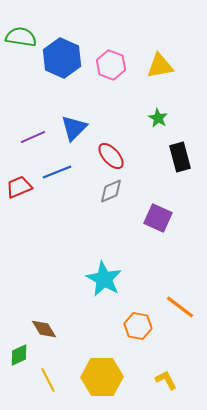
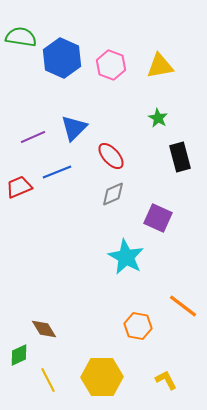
gray diamond: moved 2 px right, 3 px down
cyan star: moved 22 px right, 22 px up
orange line: moved 3 px right, 1 px up
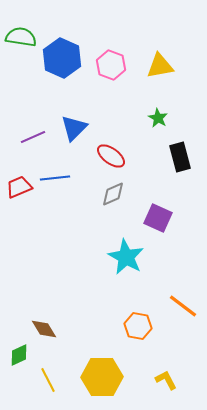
red ellipse: rotated 12 degrees counterclockwise
blue line: moved 2 px left, 6 px down; rotated 16 degrees clockwise
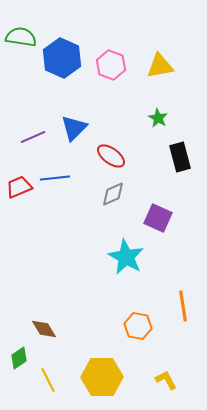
orange line: rotated 44 degrees clockwise
green diamond: moved 3 px down; rotated 10 degrees counterclockwise
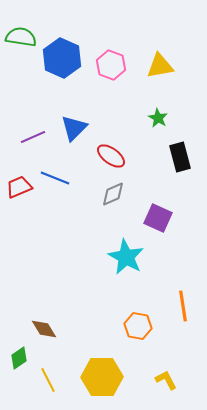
blue line: rotated 28 degrees clockwise
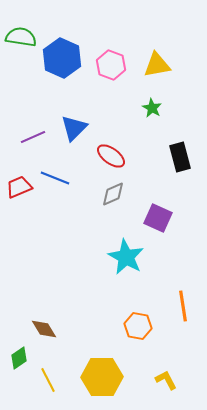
yellow triangle: moved 3 px left, 1 px up
green star: moved 6 px left, 10 px up
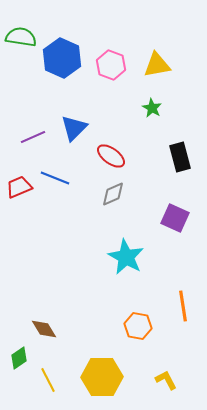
purple square: moved 17 px right
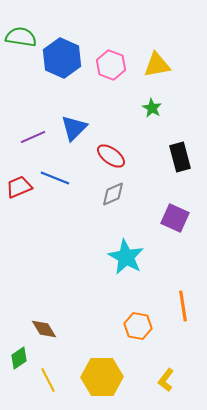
yellow L-shape: rotated 115 degrees counterclockwise
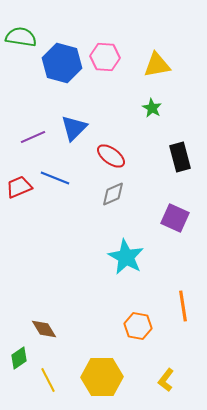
blue hexagon: moved 5 px down; rotated 9 degrees counterclockwise
pink hexagon: moved 6 px left, 8 px up; rotated 16 degrees counterclockwise
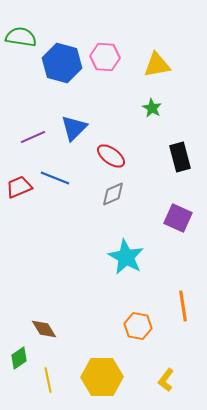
purple square: moved 3 px right
yellow line: rotated 15 degrees clockwise
